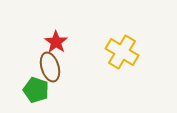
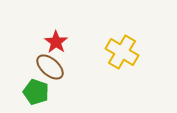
brown ellipse: rotated 32 degrees counterclockwise
green pentagon: moved 2 px down
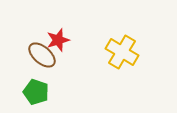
red star: moved 2 px right, 2 px up; rotated 20 degrees clockwise
brown ellipse: moved 8 px left, 12 px up
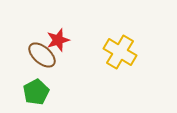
yellow cross: moved 2 px left
green pentagon: rotated 25 degrees clockwise
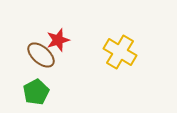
brown ellipse: moved 1 px left
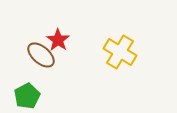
red star: rotated 20 degrees counterclockwise
green pentagon: moved 9 px left, 4 px down
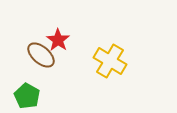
yellow cross: moved 10 px left, 9 px down
green pentagon: rotated 15 degrees counterclockwise
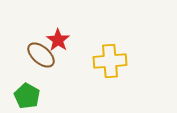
yellow cross: rotated 36 degrees counterclockwise
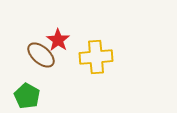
yellow cross: moved 14 px left, 4 px up
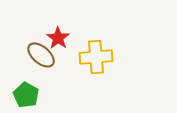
red star: moved 2 px up
green pentagon: moved 1 px left, 1 px up
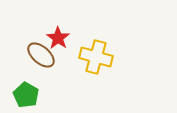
yellow cross: rotated 20 degrees clockwise
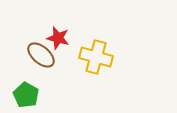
red star: rotated 20 degrees counterclockwise
